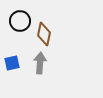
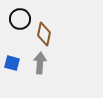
black circle: moved 2 px up
blue square: rotated 28 degrees clockwise
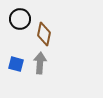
blue square: moved 4 px right, 1 px down
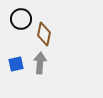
black circle: moved 1 px right
blue square: rotated 28 degrees counterclockwise
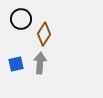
brown diamond: rotated 20 degrees clockwise
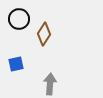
black circle: moved 2 px left
gray arrow: moved 10 px right, 21 px down
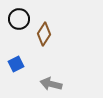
blue square: rotated 14 degrees counterclockwise
gray arrow: moved 1 px right; rotated 80 degrees counterclockwise
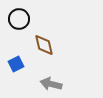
brown diamond: moved 11 px down; rotated 45 degrees counterclockwise
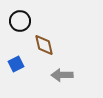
black circle: moved 1 px right, 2 px down
gray arrow: moved 11 px right, 9 px up; rotated 15 degrees counterclockwise
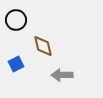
black circle: moved 4 px left, 1 px up
brown diamond: moved 1 px left, 1 px down
